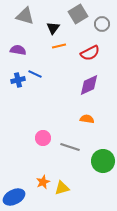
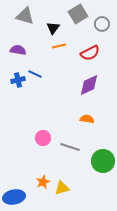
blue ellipse: rotated 15 degrees clockwise
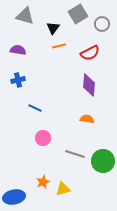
blue line: moved 34 px down
purple diamond: rotated 60 degrees counterclockwise
gray line: moved 5 px right, 7 px down
yellow triangle: moved 1 px right, 1 px down
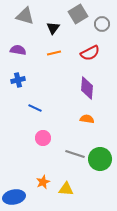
orange line: moved 5 px left, 7 px down
purple diamond: moved 2 px left, 3 px down
green circle: moved 3 px left, 2 px up
yellow triangle: moved 3 px right; rotated 21 degrees clockwise
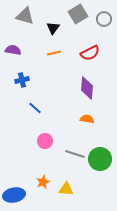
gray circle: moved 2 px right, 5 px up
purple semicircle: moved 5 px left
blue cross: moved 4 px right
blue line: rotated 16 degrees clockwise
pink circle: moved 2 px right, 3 px down
blue ellipse: moved 2 px up
